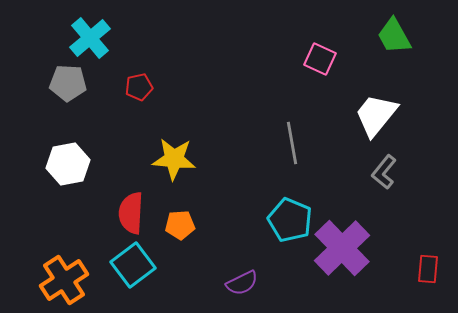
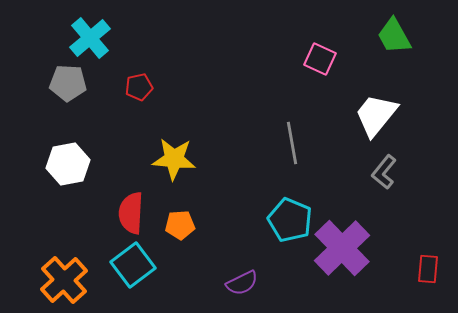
orange cross: rotated 9 degrees counterclockwise
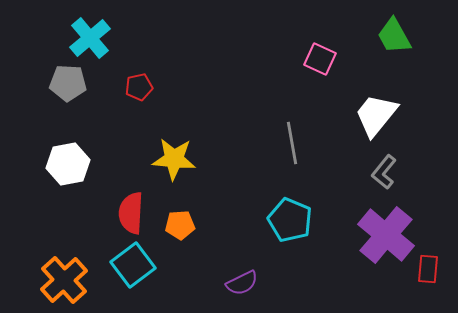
purple cross: moved 44 px right, 13 px up; rotated 6 degrees counterclockwise
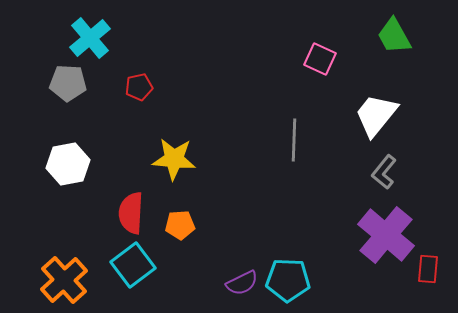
gray line: moved 2 px right, 3 px up; rotated 12 degrees clockwise
cyan pentagon: moved 2 px left, 60 px down; rotated 21 degrees counterclockwise
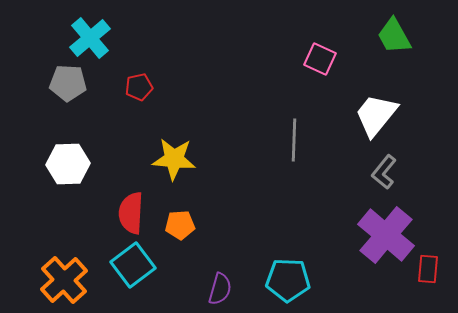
white hexagon: rotated 9 degrees clockwise
purple semicircle: moved 22 px left, 6 px down; rotated 48 degrees counterclockwise
